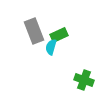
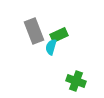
green cross: moved 8 px left, 1 px down
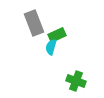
gray rectangle: moved 8 px up
green rectangle: moved 2 px left
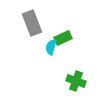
gray rectangle: moved 2 px left
green rectangle: moved 6 px right, 3 px down
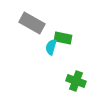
gray rectangle: rotated 40 degrees counterclockwise
green rectangle: rotated 36 degrees clockwise
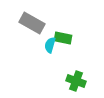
cyan semicircle: moved 1 px left, 2 px up
